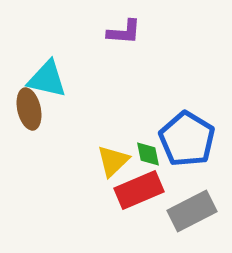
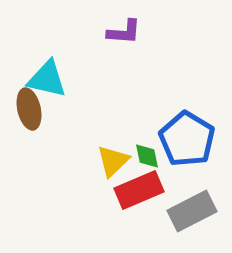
green diamond: moved 1 px left, 2 px down
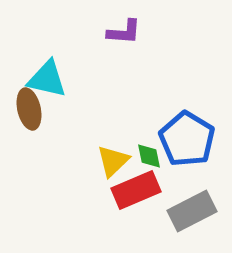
green diamond: moved 2 px right
red rectangle: moved 3 px left
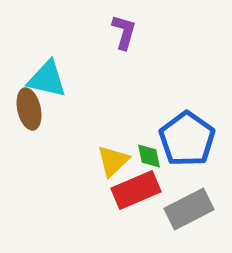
purple L-shape: rotated 78 degrees counterclockwise
blue pentagon: rotated 4 degrees clockwise
gray rectangle: moved 3 px left, 2 px up
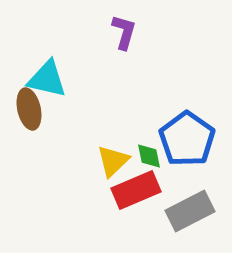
gray rectangle: moved 1 px right, 2 px down
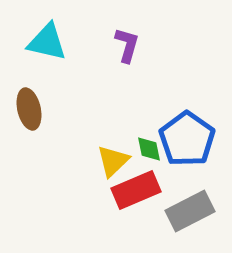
purple L-shape: moved 3 px right, 13 px down
cyan triangle: moved 37 px up
green diamond: moved 7 px up
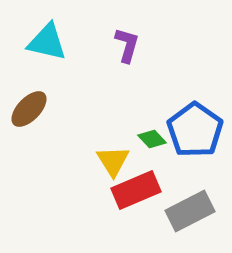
brown ellipse: rotated 57 degrees clockwise
blue pentagon: moved 8 px right, 9 px up
green diamond: moved 3 px right, 10 px up; rotated 32 degrees counterclockwise
yellow triangle: rotated 18 degrees counterclockwise
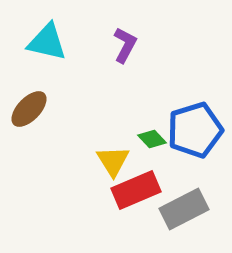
purple L-shape: moved 2 px left; rotated 12 degrees clockwise
blue pentagon: rotated 20 degrees clockwise
gray rectangle: moved 6 px left, 2 px up
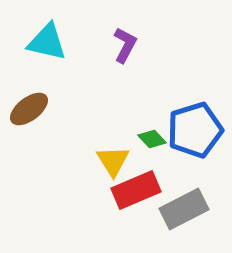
brown ellipse: rotated 9 degrees clockwise
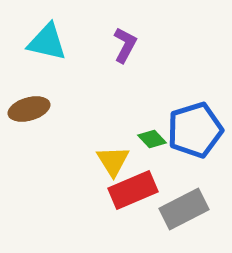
brown ellipse: rotated 21 degrees clockwise
red rectangle: moved 3 px left
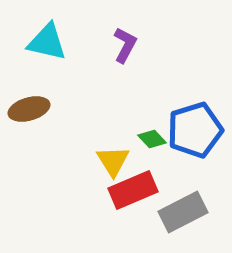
gray rectangle: moved 1 px left, 3 px down
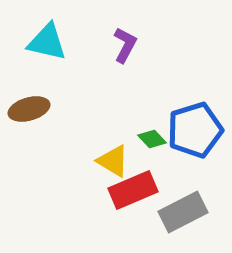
yellow triangle: rotated 27 degrees counterclockwise
